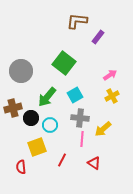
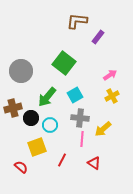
red semicircle: rotated 136 degrees clockwise
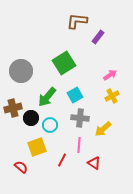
green square: rotated 20 degrees clockwise
pink line: moved 3 px left, 6 px down
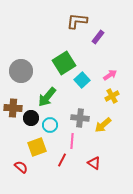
cyan square: moved 7 px right, 15 px up; rotated 14 degrees counterclockwise
brown cross: rotated 18 degrees clockwise
yellow arrow: moved 4 px up
pink line: moved 7 px left, 4 px up
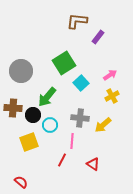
cyan square: moved 1 px left, 3 px down
black circle: moved 2 px right, 3 px up
yellow square: moved 8 px left, 5 px up
red triangle: moved 1 px left, 1 px down
red semicircle: moved 15 px down
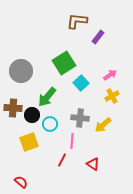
black circle: moved 1 px left
cyan circle: moved 1 px up
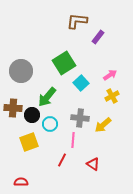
pink line: moved 1 px right, 1 px up
red semicircle: rotated 40 degrees counterclockwise
